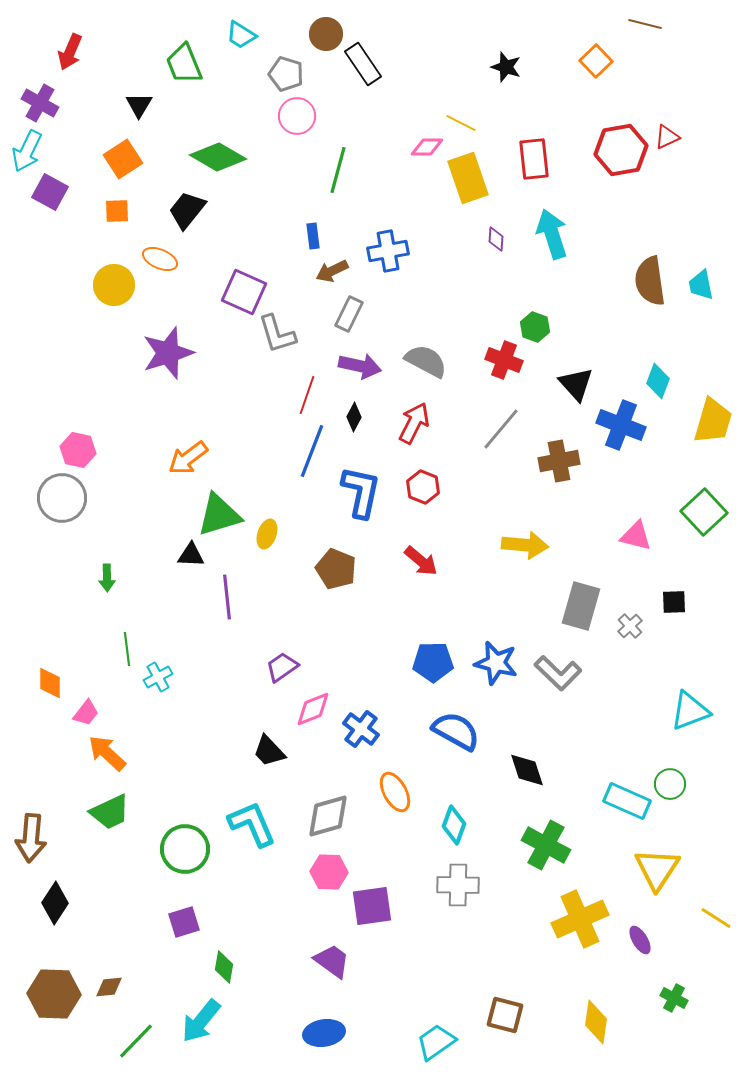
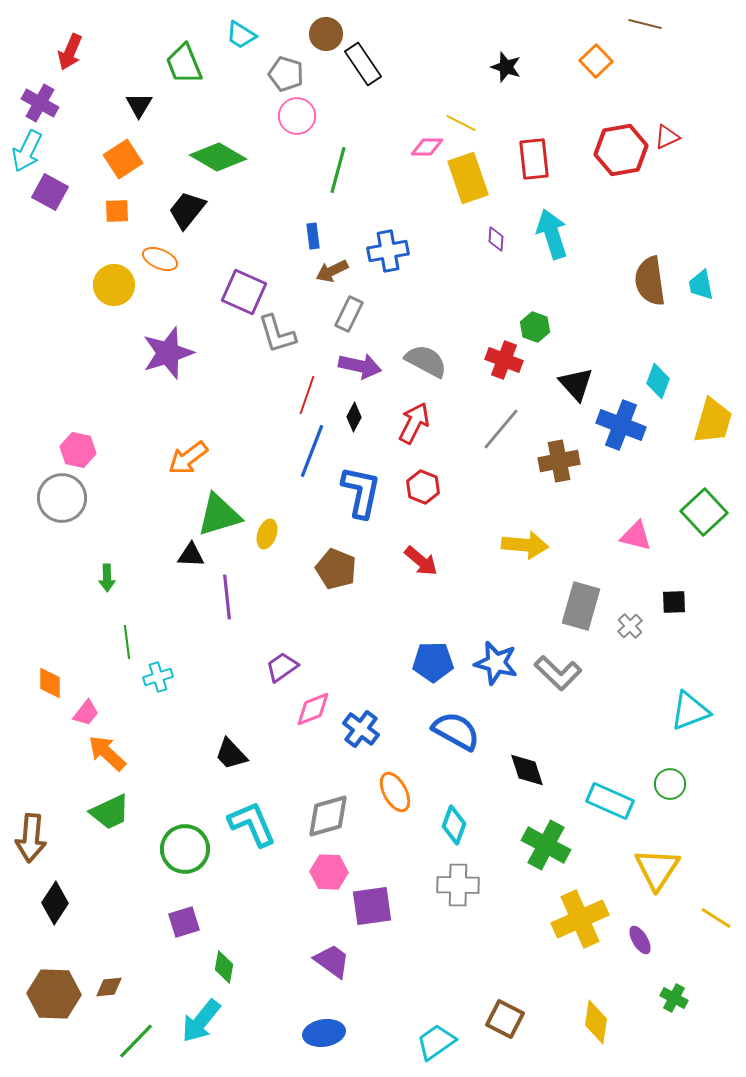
green line at (127, 649): moved 7 px up
cyan cross at (158, 677): rotated 12 degrees clockwise
black trapezoid at (269, 751): moved 38 px left, 3 px down
cyan rectangle at (627, 801): moved 17 px left
brown square at (505, 1015): moved 4 px down; rotated 12 degrees clockwise
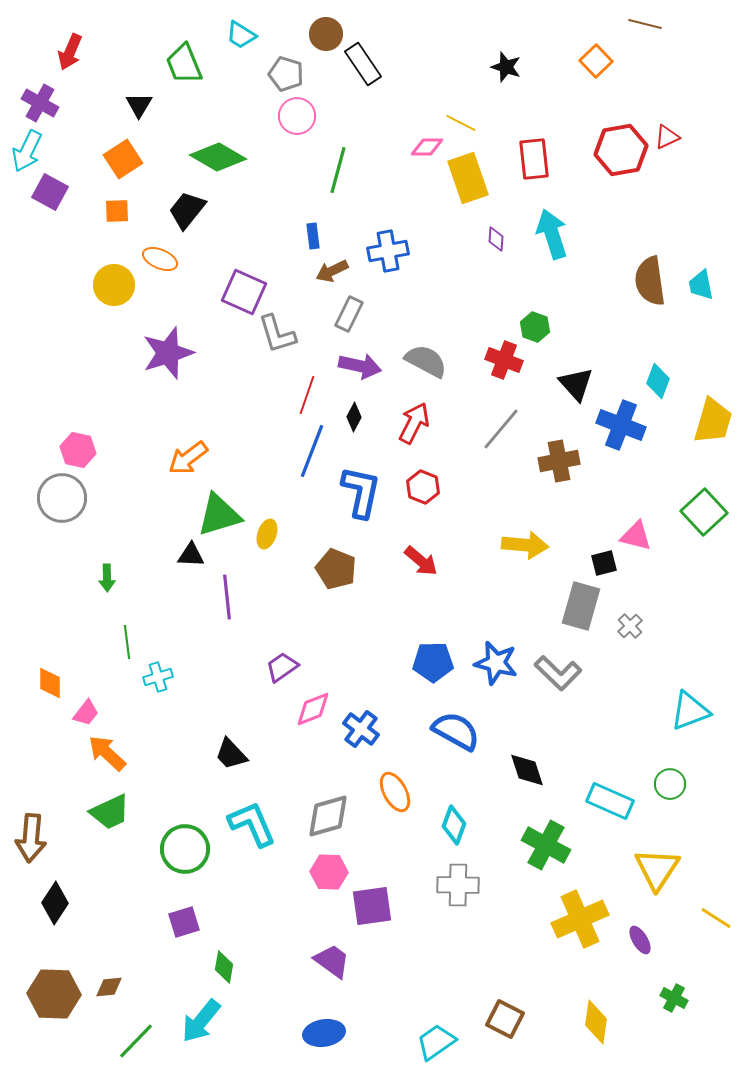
black square at (674, 602): moved 70 px left, 39 px up; rotated 12 degrees counterclockwise
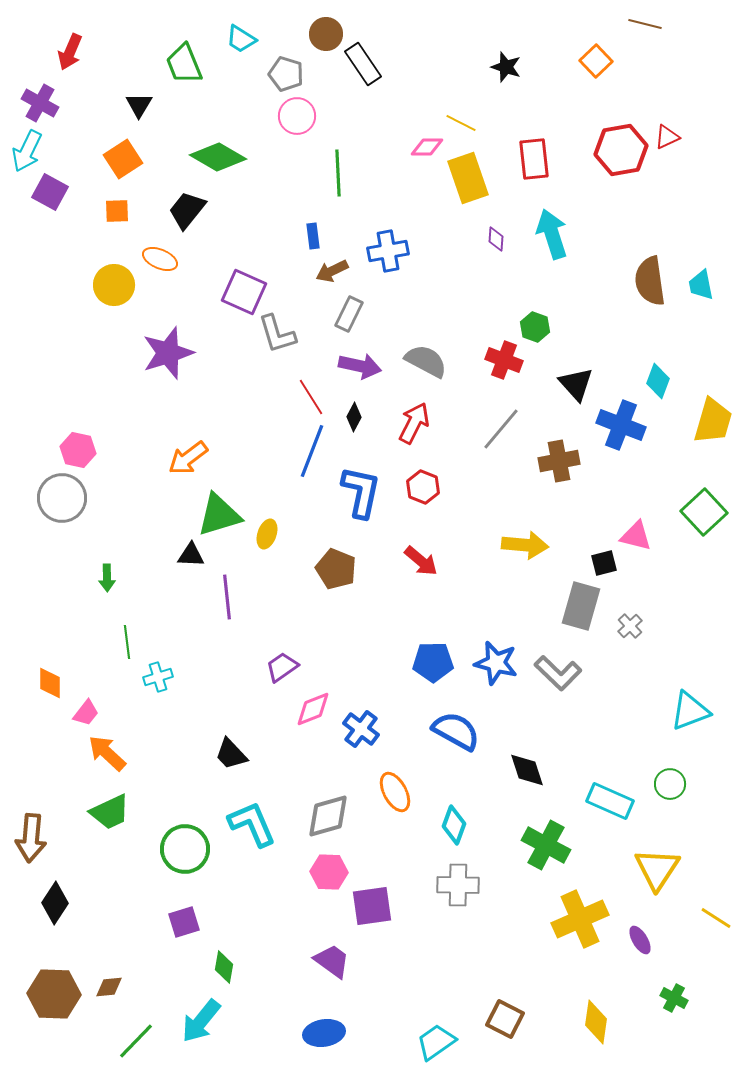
cyan trapezoid at (241, 35): moved 4 px down
green line at (338, 170): moved 3 px down; rotated 18 degrees counterclockwise
red line at (307, 395): moved 4 px right, 2 px down; rotated 51 degrees counterclockwise
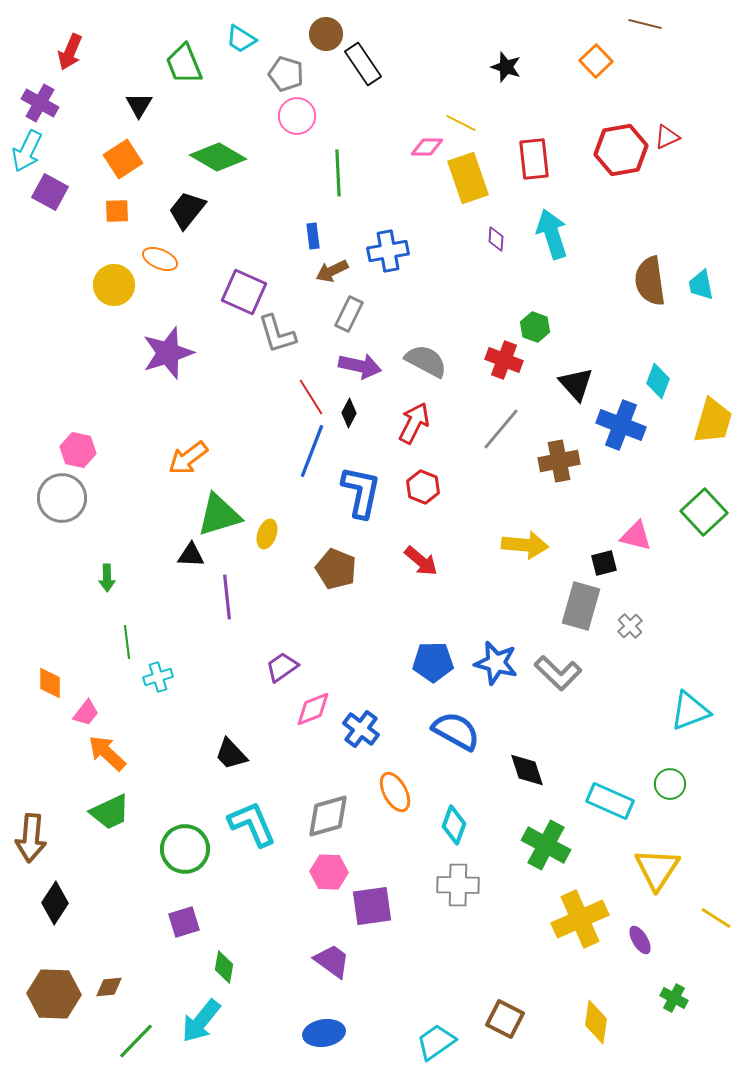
black diamond at (354, 417): moved 5 px left, 4 px up
